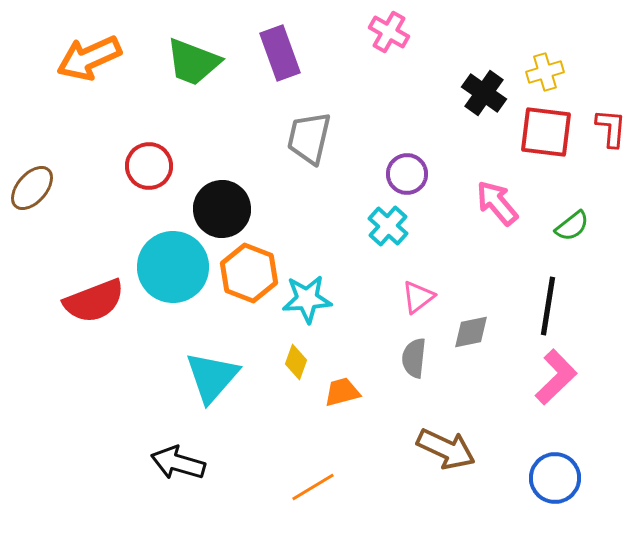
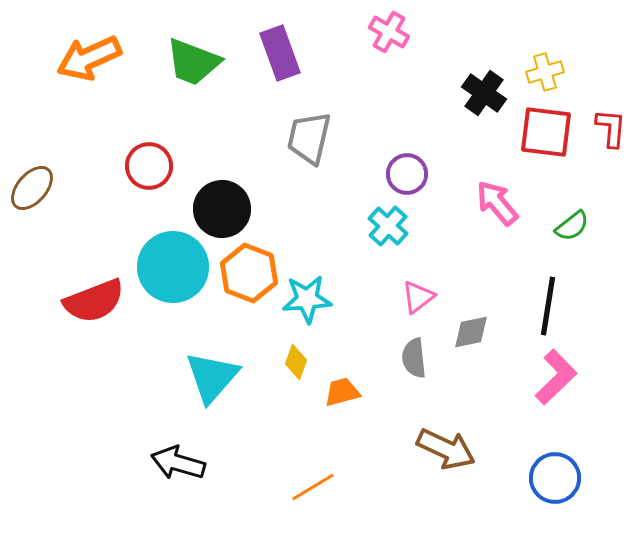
gray semicircle: rotated 12 degrees counterclockwise
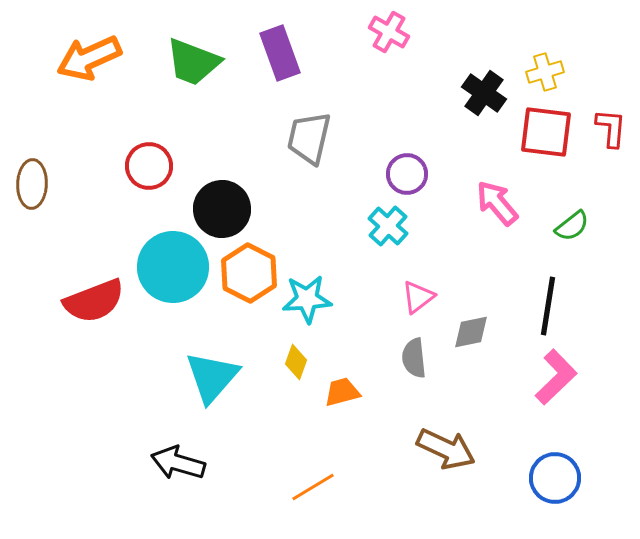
brown ellipse: moved 4 px up; rotated 39 degrees counterclockwise
orange hexagon: rotated 6 degrees clockwise
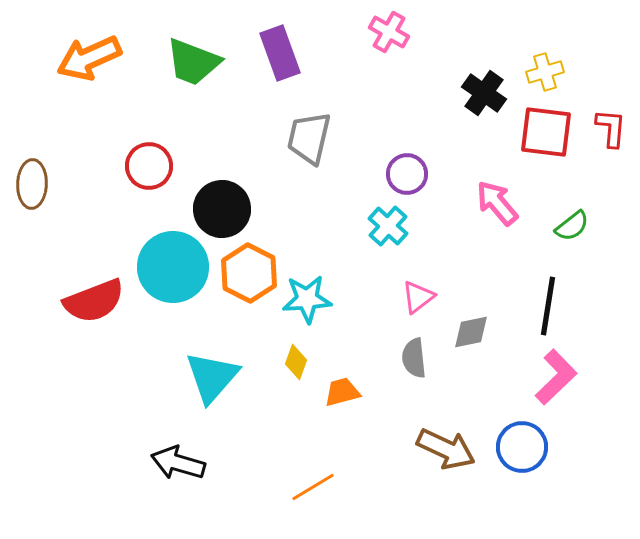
blue circle: moved 33 px left, 31 px up
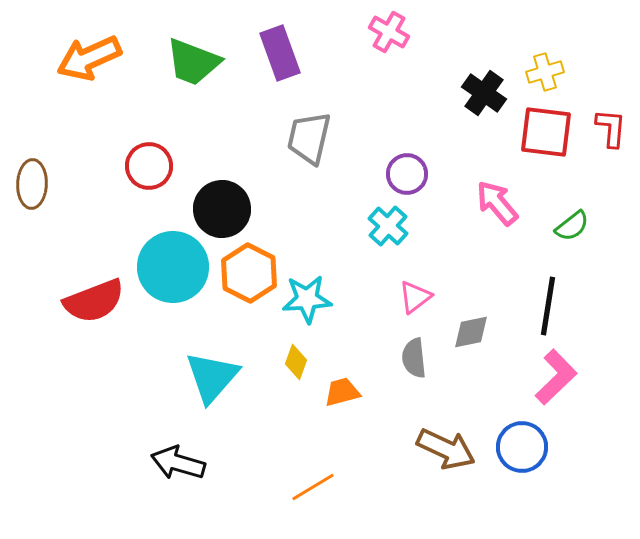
pink triangle: moved 3 px left
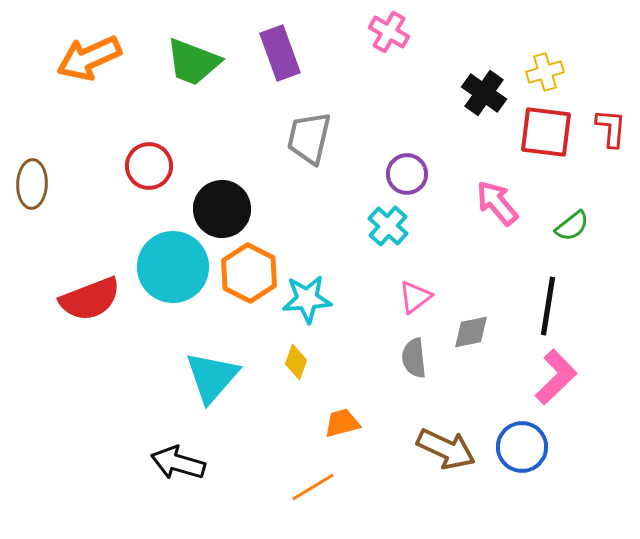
red semicircle: moved 4 px left, 2 px up
orange trapezoid: moved 31 px down
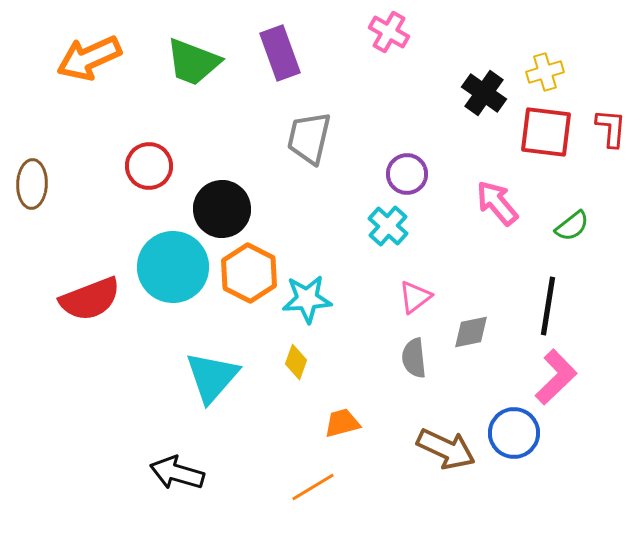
blue circle: moved 8 px left, 14 px up
black arrow: moved 1 px left, 10 px down
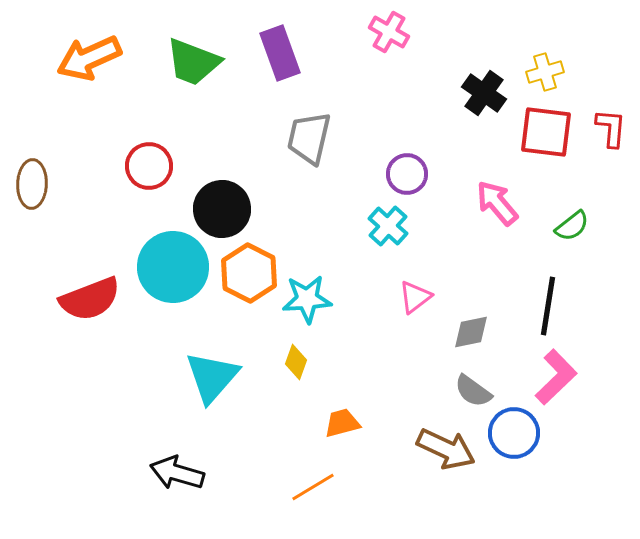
gray semicircle: moved 59 px right, 33 px down; rotated 48 degrees counterclockwise
